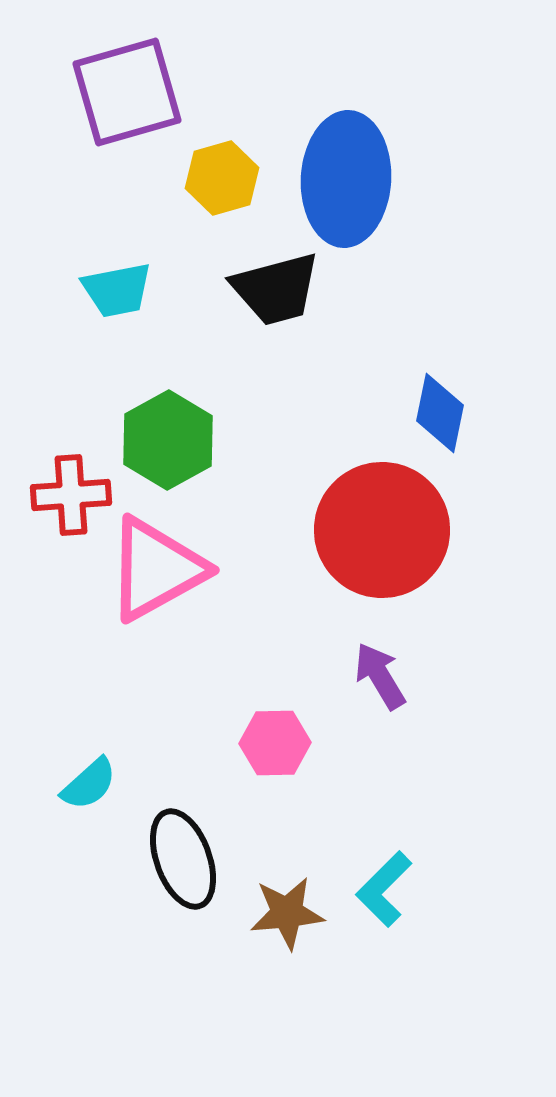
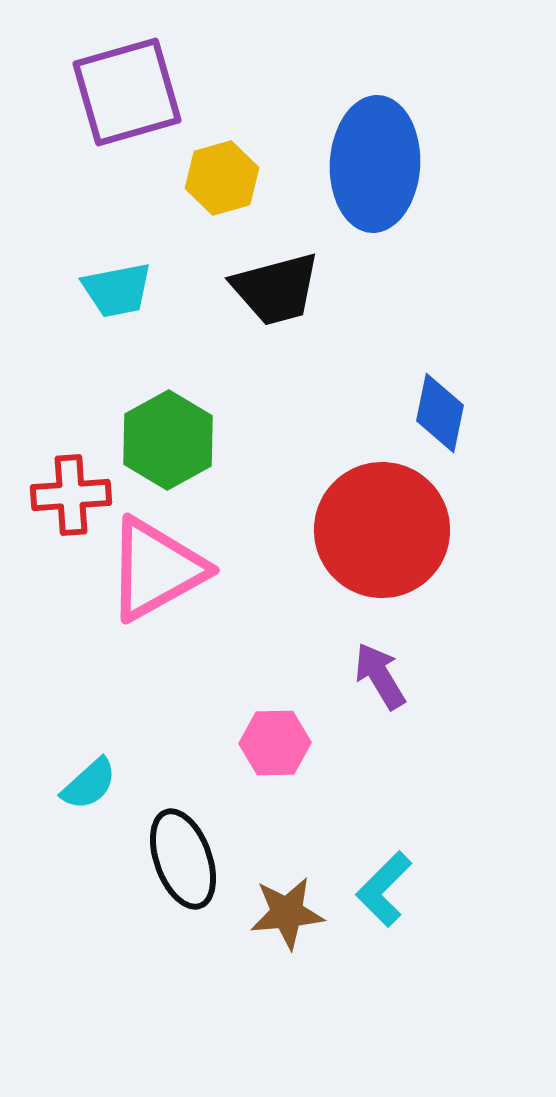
blue ellipse: moved 29 px right, 15 px up
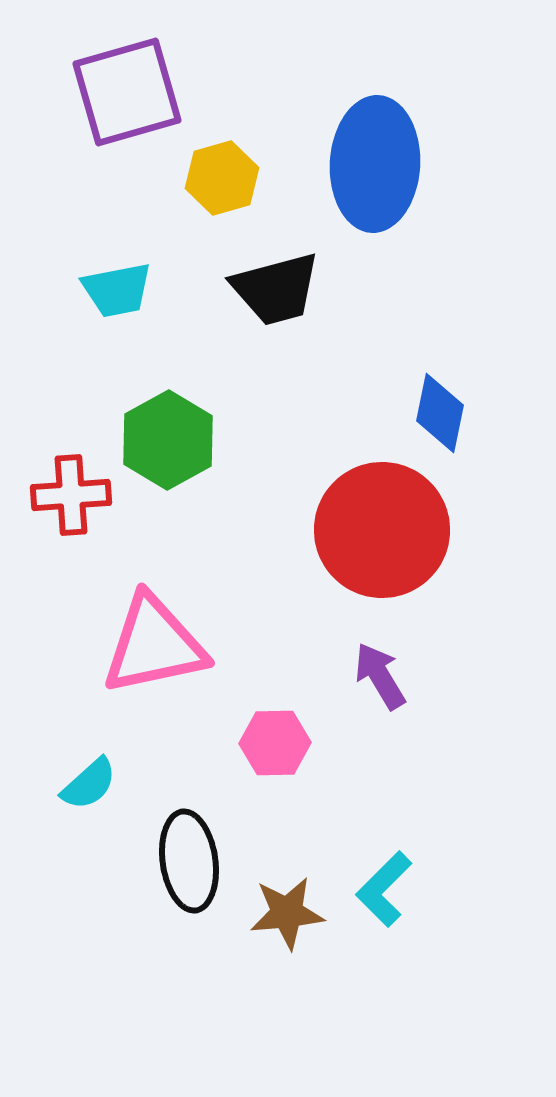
pink triangle: moved 2 px left, 76 px down; rotated 17 degrees clockwise
black ellipse: moved 6 px right, 2 px down; rotated 12 degrees clockwise
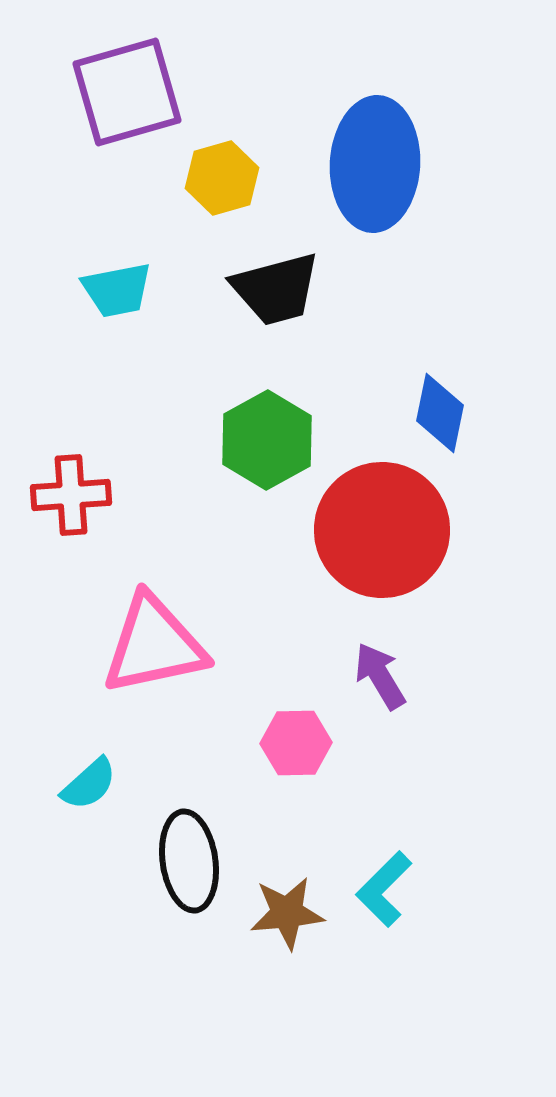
green hexagon: moved 99 px right
pink hexagon: moved 21 px right
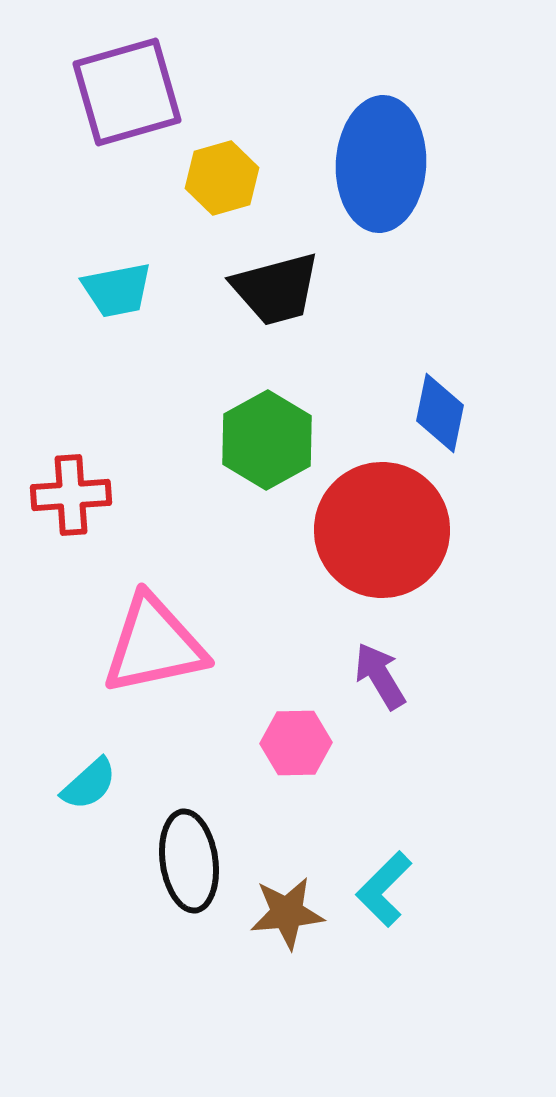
blue ellipse: moved 6 px right
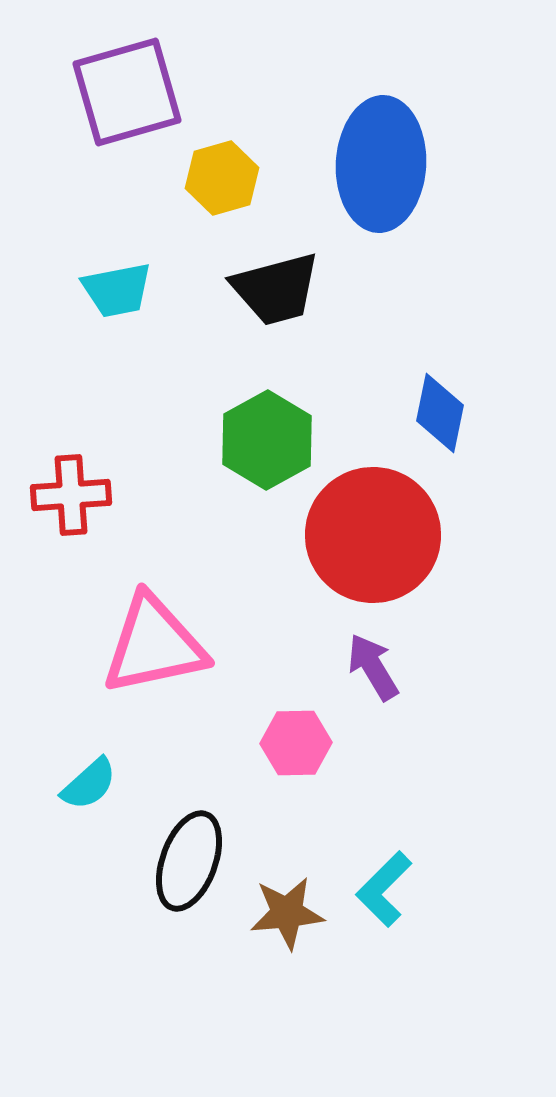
red circle: moved 9 px left, 5 px down
purple arrow: moved 7 px left, 9 px up
black ellipse: rotated 28 degrees clockwise
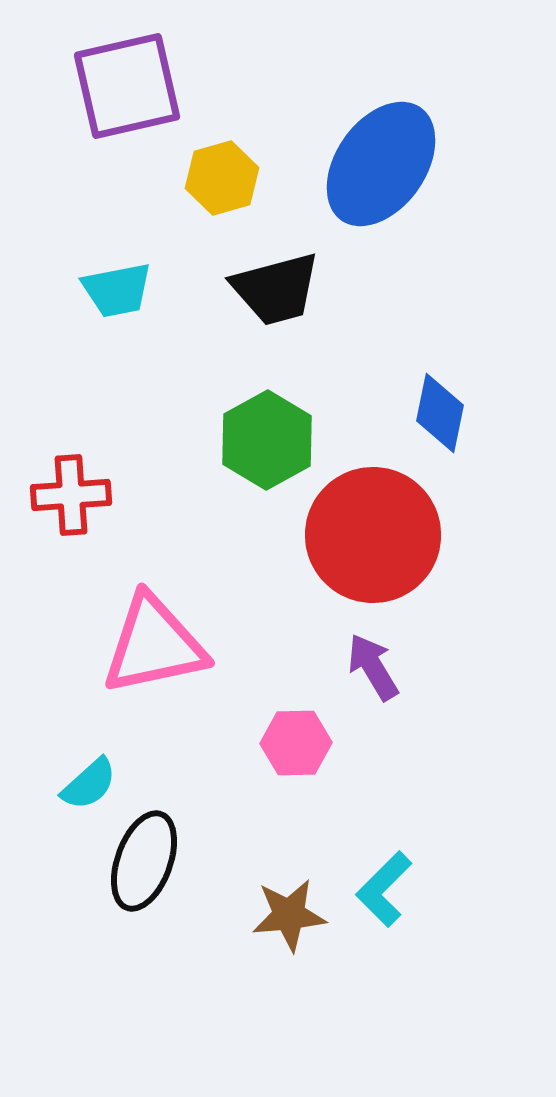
purple square: moved 6 px up; rotated 3 degrees clockwise
blue ellipse: rotated 32 degrees clockwise
black ellipse: moved 45 px left
brown star: moved 2 px right, 2 px down
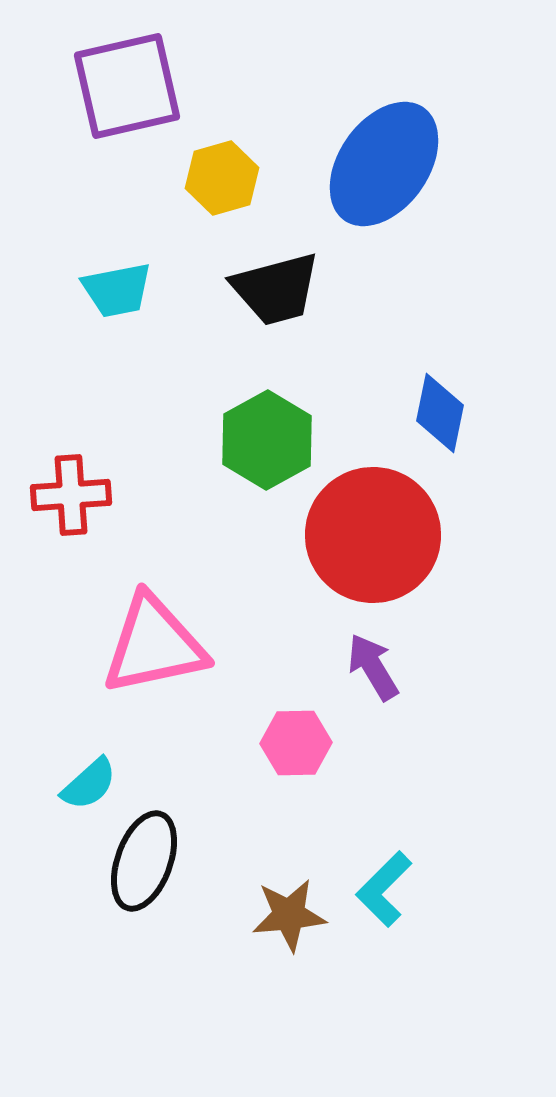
blue ellipse: moved 3 px right
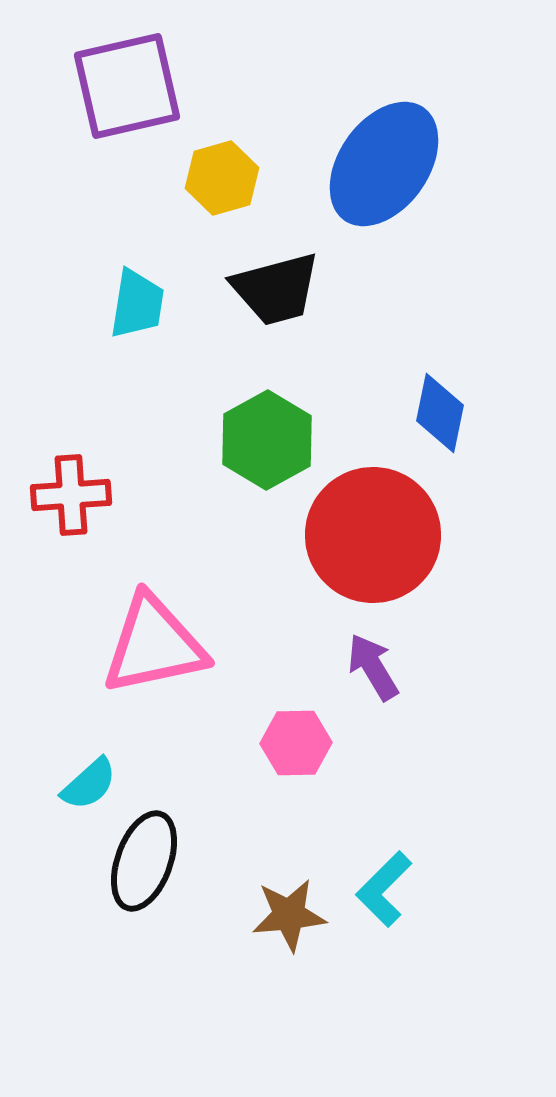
cyan trapezoid: moved 20 px right, 14 px down; rotated 70 degrees counterclockwise
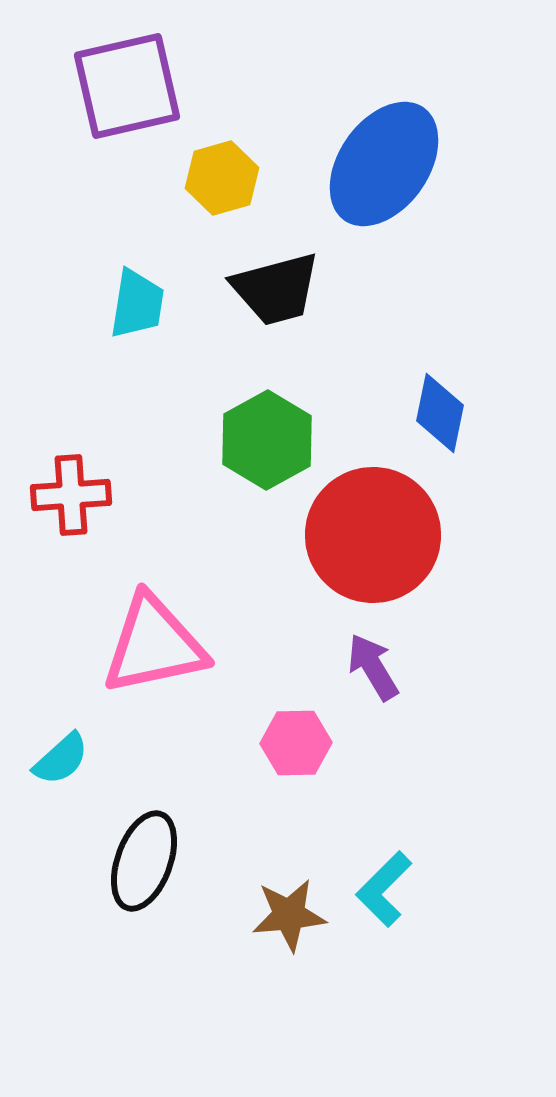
cyan semicircle: moved 28 px left, 25 px up
